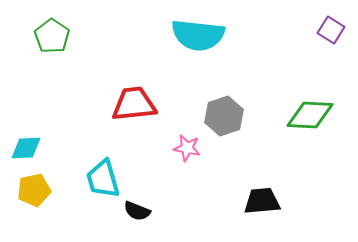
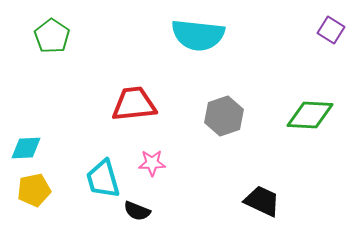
pink star: moved 35 px left, 15 px down; rotated 12 degrees counterclockwise
black trapezoid: rotated 30 degrees clockwise
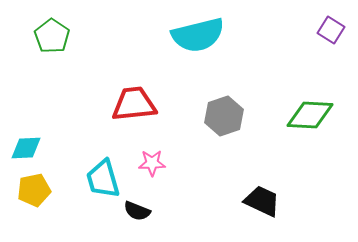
cyan semicircle: rotated 20 degrees counterclockwise
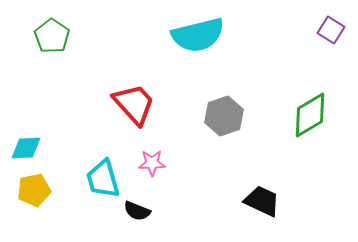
red trapezoid: rotated 54 degrees clockwise
green diamond: rotated 33 degrees counterclockwise
